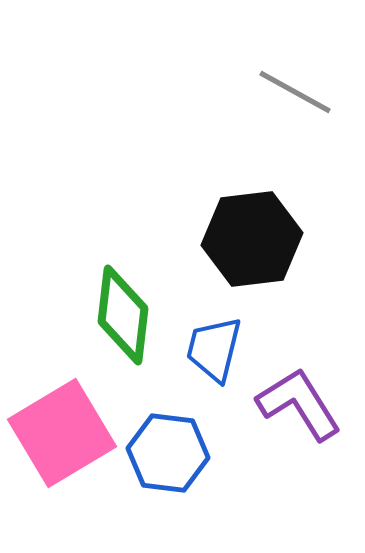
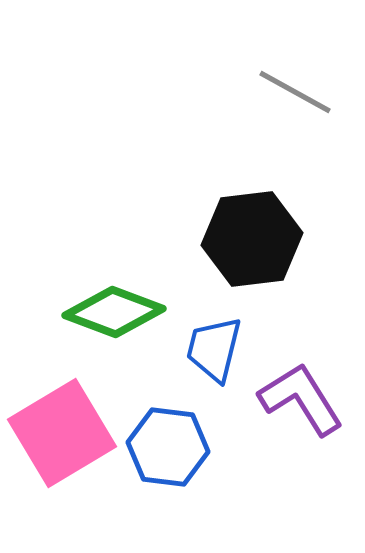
green diamond: moved 9 px left, 3 px up; rotated 76 degrees counterclockwise
purple L-shape: moved 2 px right, 5 px up
blue hexagon: moved 6 px up
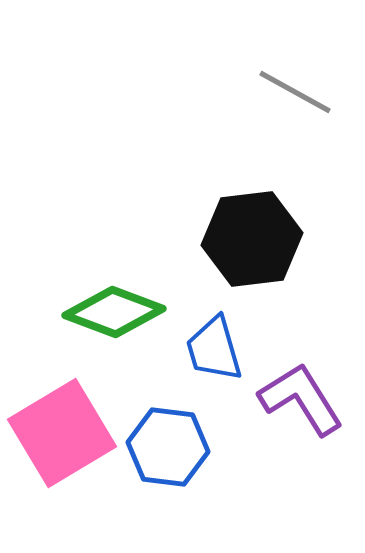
blue trapezoid: rotated 30 degrees counterclockwise
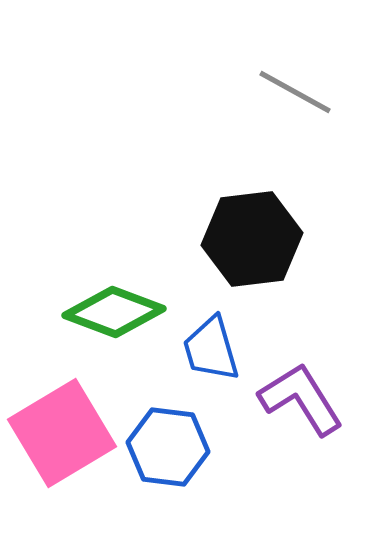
blue trapezoid: moved 3 px left
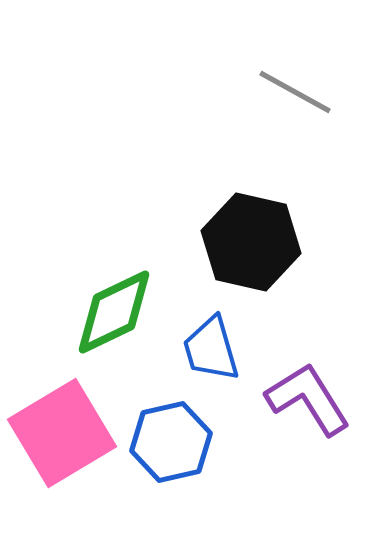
black hexagon: moved 1 px left, 3 px down; rotated 20 degrees clockwise
green diamond: rotated 46 degrees counterclockwise
purple L-shape: moved 7 px right
blue hexagon: moved 3 px right, 5 px up; rotated 20 degrees counterclockwise
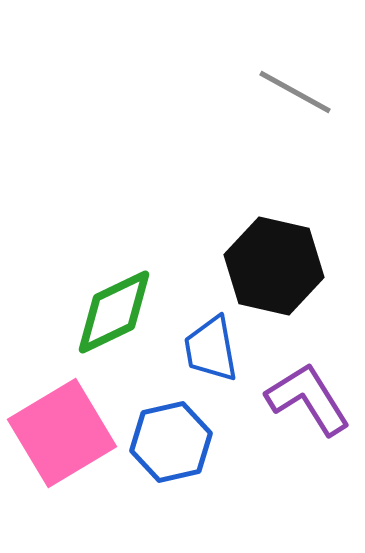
black hexagon: moved 23 px right, 24 px down
blue trapezoid: rotated 6 degrees clockwise
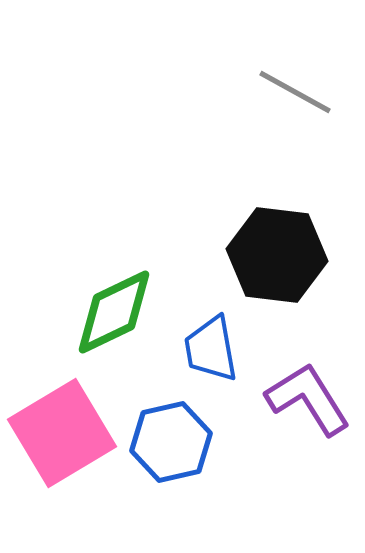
black hexagon: moved 3 px right, 11 px up; rotated 6 degrees counterclockwise
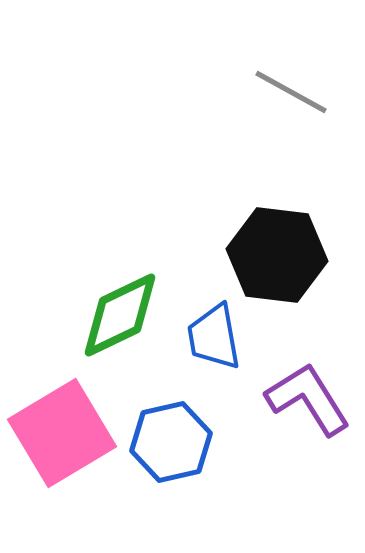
gray line: moved 4 px left
green diamond: moved 6 px right, 3 px down
blue trapezoid: moved 3 px right, 12 px up
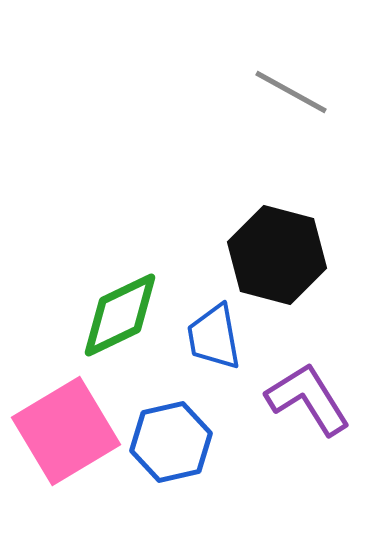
black hexagon: rotated 8 degrees clockwise
pink square: moved 4 px right, 2 px up
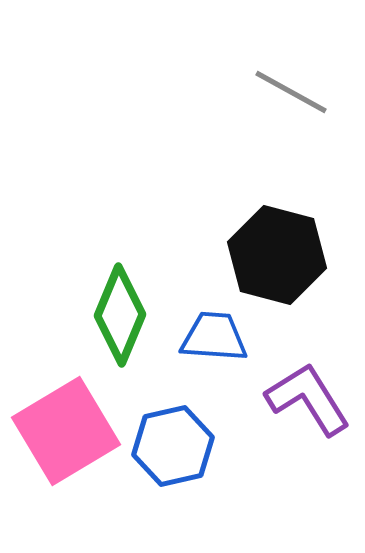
green diamond: rotated 42 degrees counterclockwise
blue trapezoid: rotated 104 degrees clockwise
blue hexagon: moved 2 px right, 4 px down
